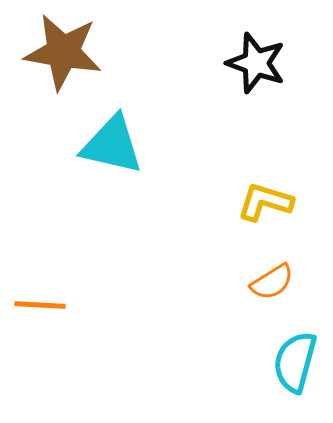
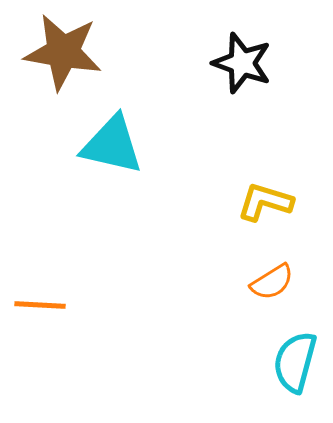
black star: moved 14 px left
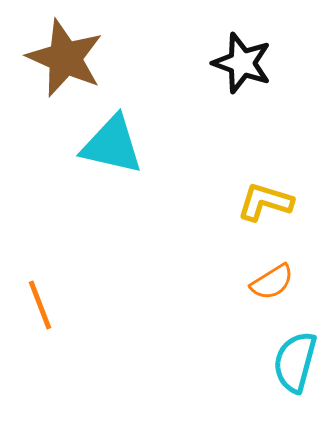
brown star: moved 2 px right, 6 px down; rotated 14 degrees clockwise
orange line: rotated 66 degrees clockwise
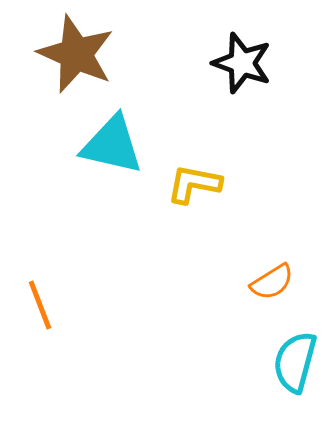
brown star: moved 11 px right, 4 px up
yellow L-shape: moved 71 px left, 18 px up; rotated 6 degrees counterclockwise
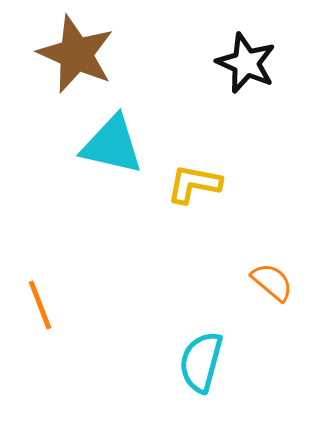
black star: moved 4 px right; rotated 4 degrees clockwise
orange semicircle: rotated 108 degrees counterclockwise
cyan semicircle: moved 94 px left
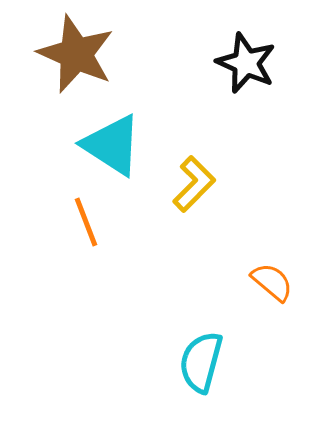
cyan triangle: rotated 20 degrees clockwise
yellow L-shape: rotated 124 degrees clockwise
orange line: moved 46 px right, 83 px up
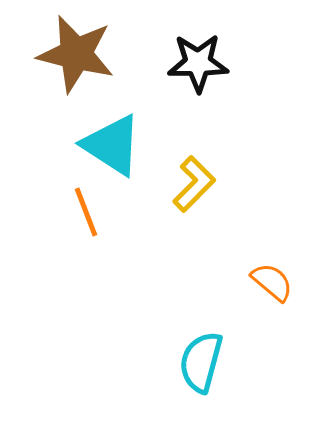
brown star: rotated 10 degrees counterclockwise
black star: moved 48 px left; rotated 24 degrees counterclockwise
orange line: moved 10 px up
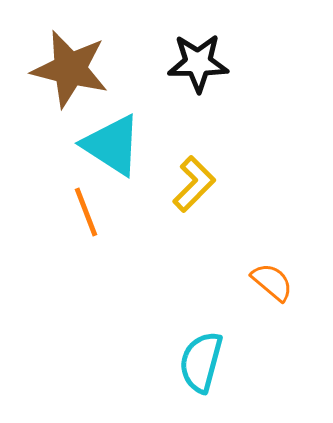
brown star: moved 6 px left, 15 px down
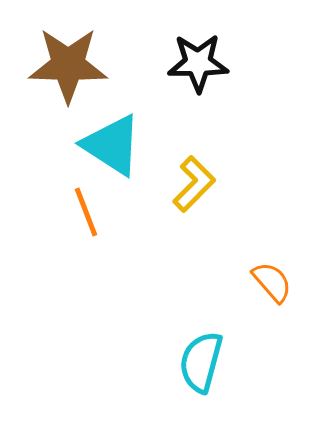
brown star: moved 2 px left, 4 px up; rotated 12 degrees counterclockwise
orange semicircle: rotated 9 degrees clockwise
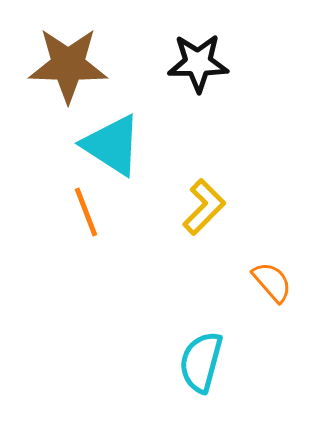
yellow L-shape: moved 10 px right, 23 px down
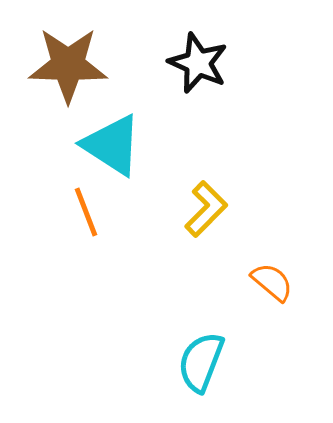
black star: rotated 24 degrees clockwise
yellow L-shape: moved 2 px right, 2 px down
orange semicircle: rotated 9 degrees counterclockwise
cyan semicircle: rotated 6 degrees clockwise
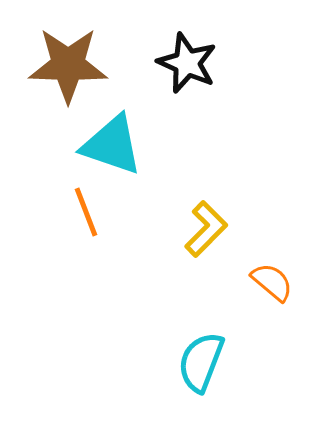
black star: moved 11 px left
cyan triangle: rotated 14 degrees counterclockwise
yellow L-shape: moved 20 px down
